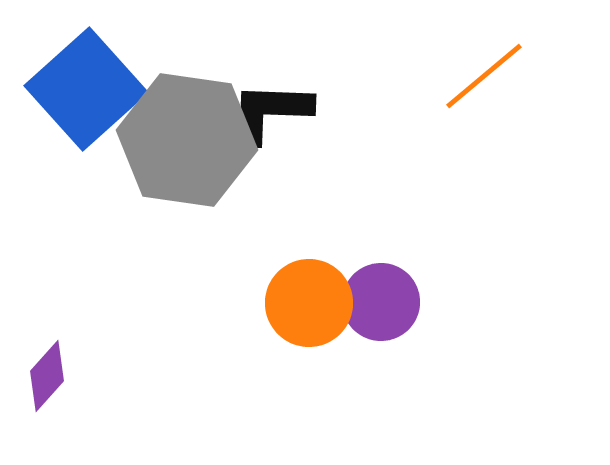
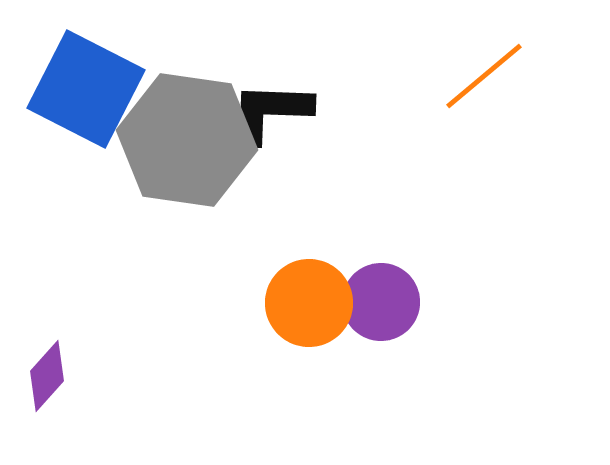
blue square: rotated 21 degrees counterclockwise
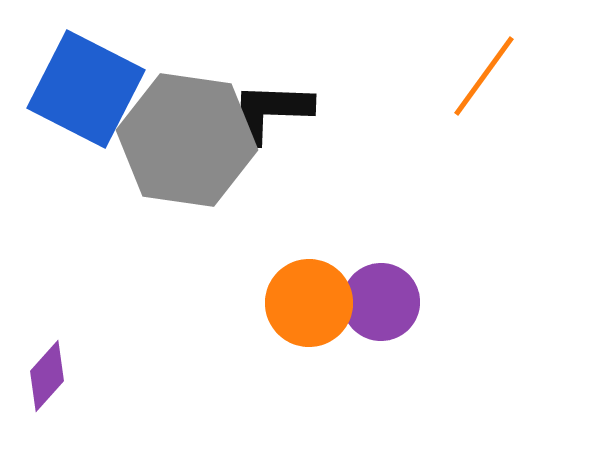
orange line: rotated 14 degrees counterclockwise
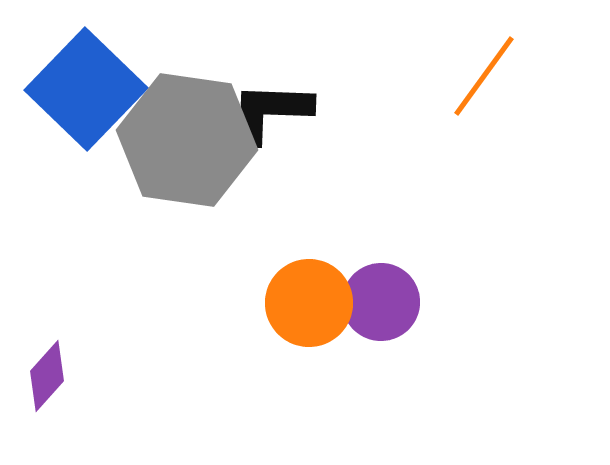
blue square: rotated 17 degrees clockwise
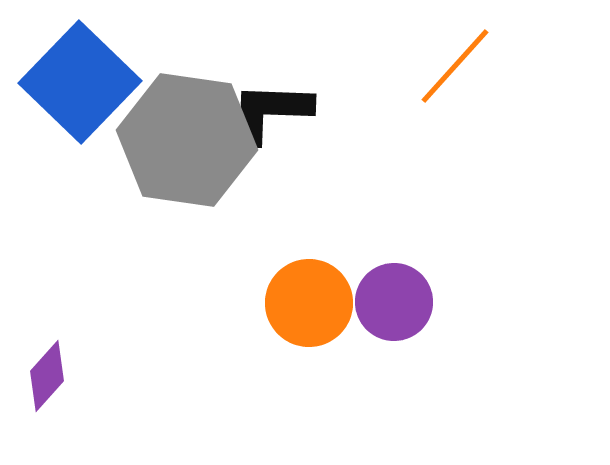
orange line: moved 29 px left, 10 px up; rotated 6 degrees clockwise
blue square: moved 6 px left, 7 px up
purple circle: moved 13 px right
